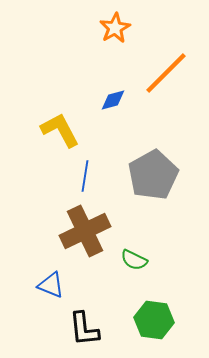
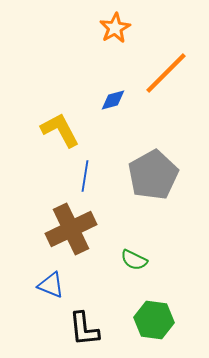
brown cross: moved 14 px left, 2 px up
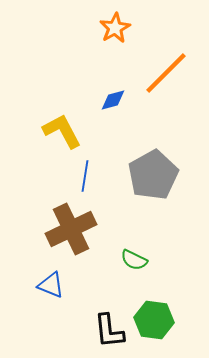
yellow L-shape: moved 2 px right, 1 px down
black L-shape: moved 25 px right, 2 px down
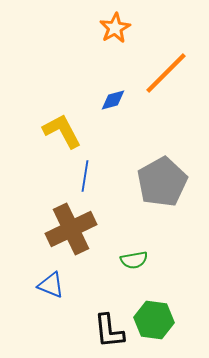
gray pentagon: moved 9 px right, 7 px down
green semicircle: rotated 36 degrees counterclockwise
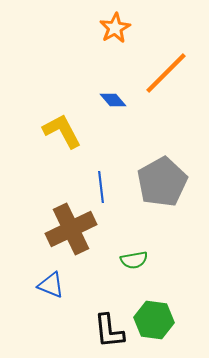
blue diamond: rotated 64 degrees clockwise
blue line: moved 16 px right, 11 px down; rotated 16 degrees counterclockwise
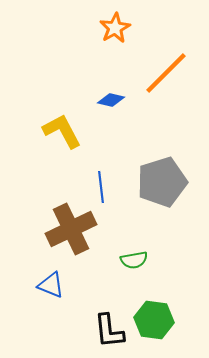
blue diamond: moved 2 px left; rotated 36 degrees counterclockwise
gray pentagon: rotated 12 degrees clockwise
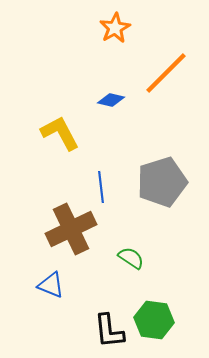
yellow L-shape: moved 2 px left, 2 px down
green semicircle: moved 3 px left, 2 px up; rotated 136 degrees counterclockwise
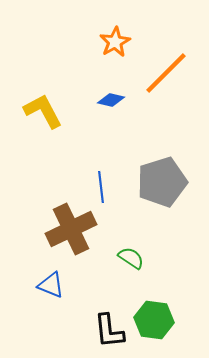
orange star: moved 14 px down
yellow L-shape: moved 17 px left, 22 px up
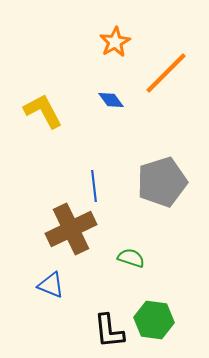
blue diamond: rotated 40 degrees clockwise
blue line: moved 7 px left, 1 px up
green semicircle: rotated 16 degrees counterclockwise
